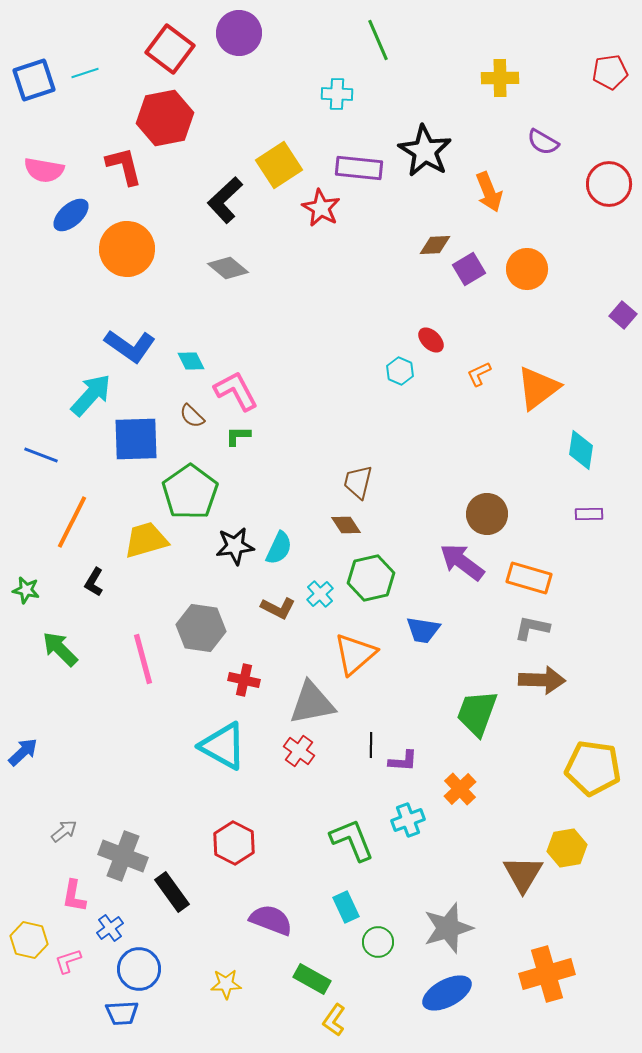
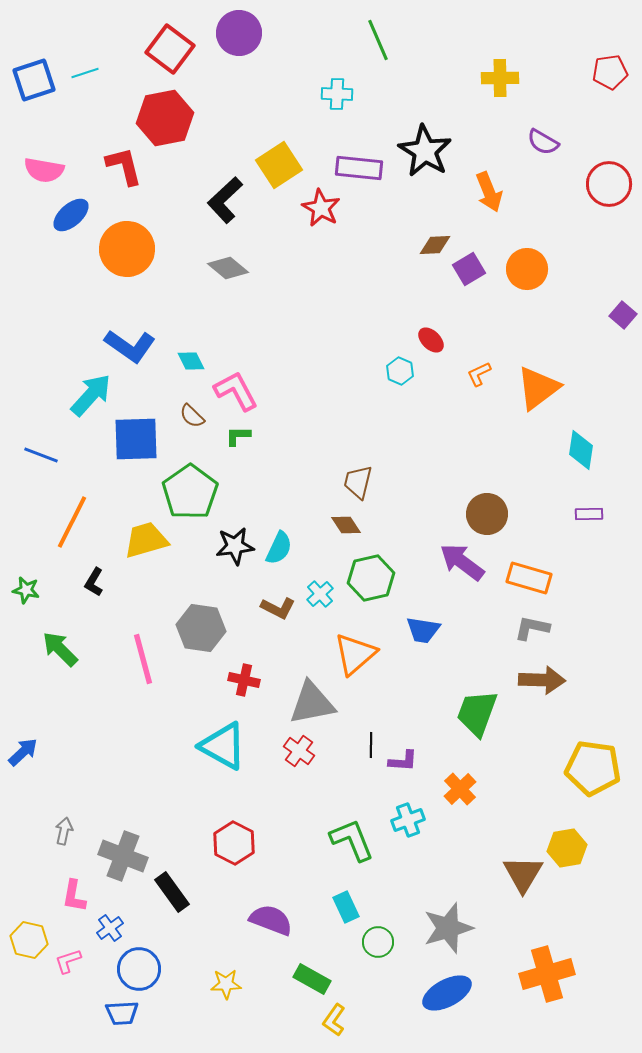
gray arrow at (64, 831): rotated 40 degrees counterclockwise
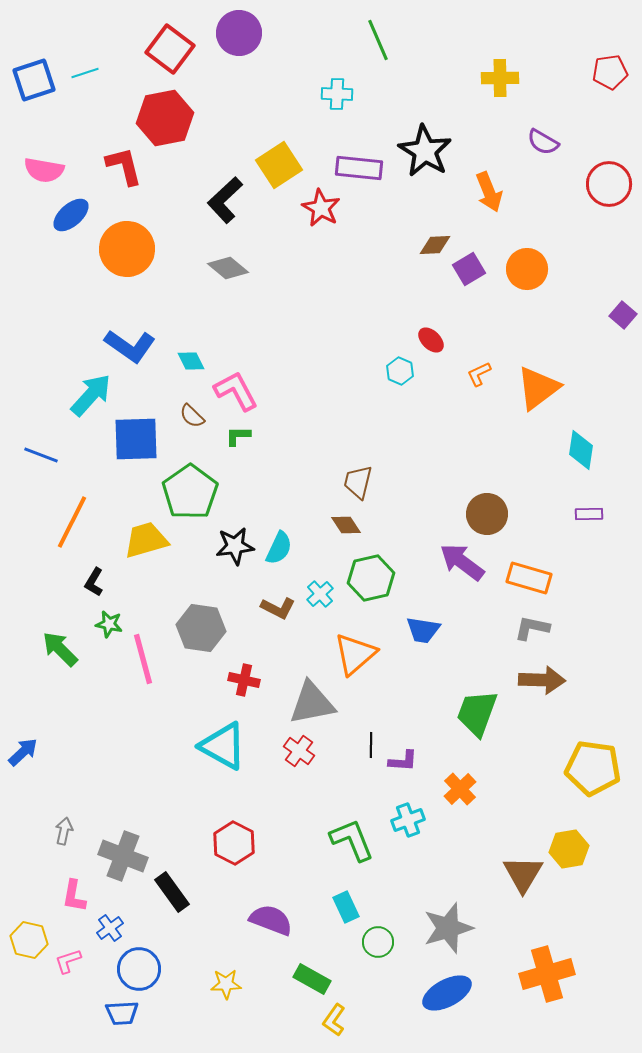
green star at (26, 590): moved 83 px right, 34 px down
yellow hexagon at (567, 848): moved 2 px right, 1 px down
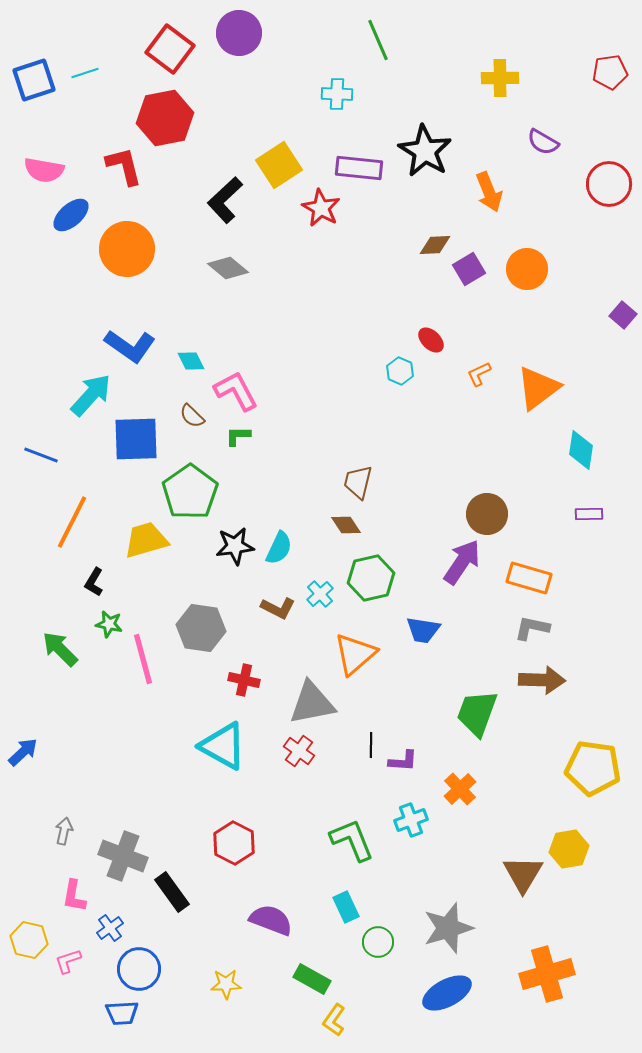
purple arrow at (462, 562): rotated 87 degrees clockwise
cyan cross at (408, 820): moved 3 px right
